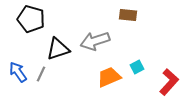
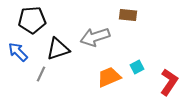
black pentagon: moved 1 px right, 1 px down; rotated 20 degrees counterclockwise
gray arrow: moved 4 px up
blue arrow: moved 20 px up; rotated 10 degrees counterclockwise
red L-shape: rotated 8 degrees counterclockwise
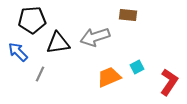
black triangle: moved 6 px up; rotated 10 degrees clockwise
gray line: moved 1 px left
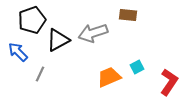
black pentagon: rotated 16 degrees counterclockwise
gray arrow: moved 2 px left, 4 px up
black triangle: moved 3 px up; rotated 20 degrees counterclockwise
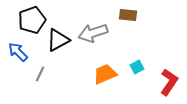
orange trapezoid: moved 4 px left, 3 px up
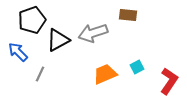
red L-shape: moved 1 px up
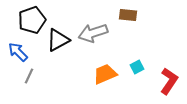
gray line: moved 11 px left, 2 px down
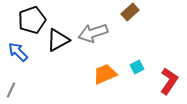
brown rectangle: moved 2 px right, 3 px up; rotated 48 degrees counterclockwise
gray line: moved 18 px left, 14 px down
